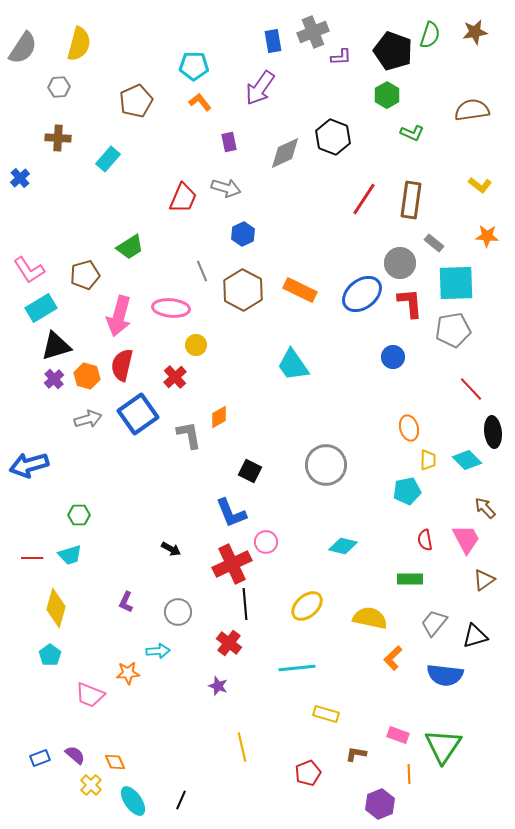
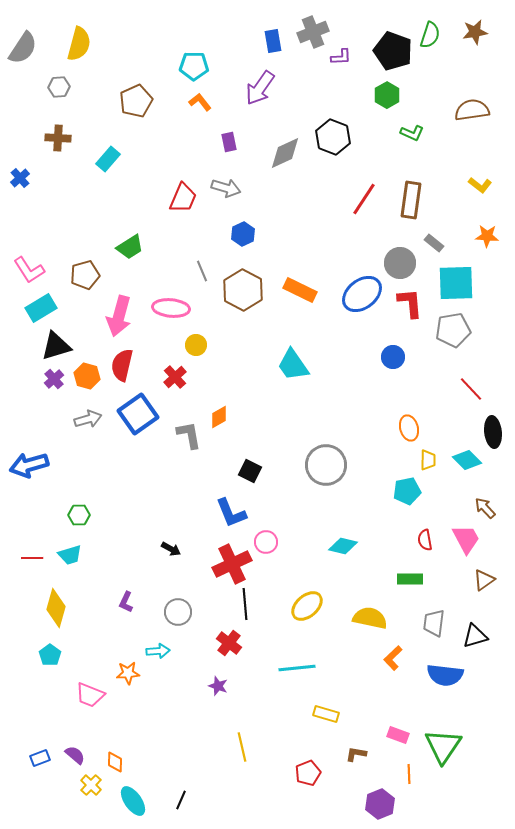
gray trapezoid at (434, 623): rotated 32 degrees counterclockwise
orange diamond at (115, 762): rotated 25 degrees clockwise
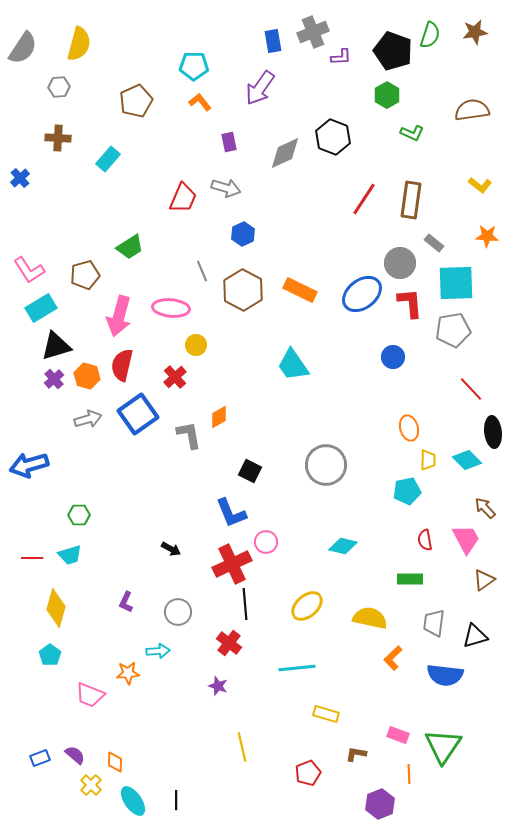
black line at (181, 800): moved 5 px left; rotated 24 degrees counterclockwise
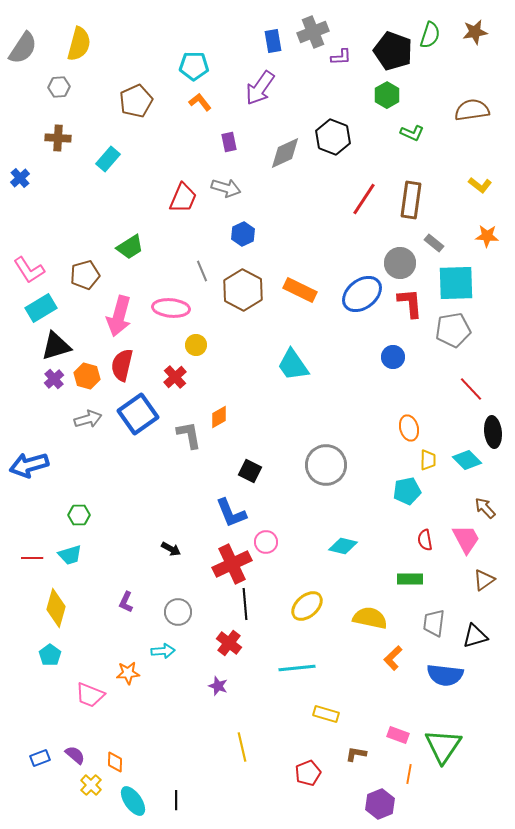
cyan arrow at (158, 651): moved 5 px right
orange line at (409, 774): rotated 12 degrees clockwise
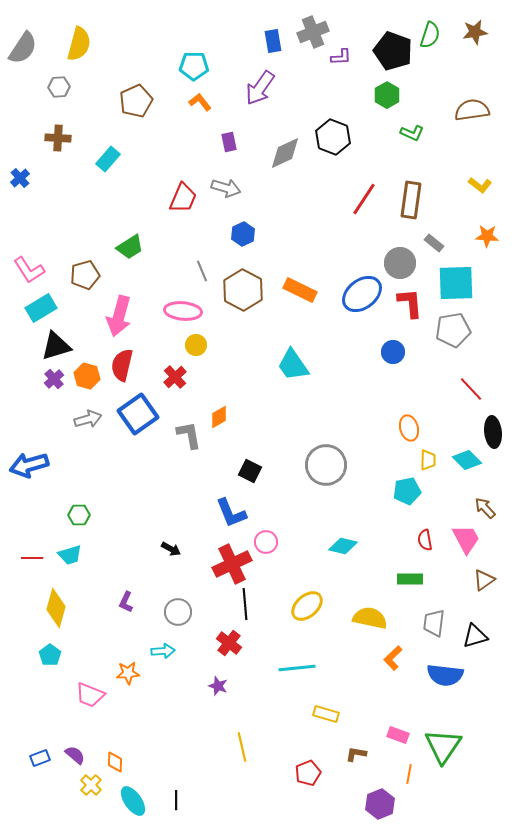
pink ellipse at (171, 308): moved 12 px right, 3 px down
blue circle at (393, 357): moved 5 px up
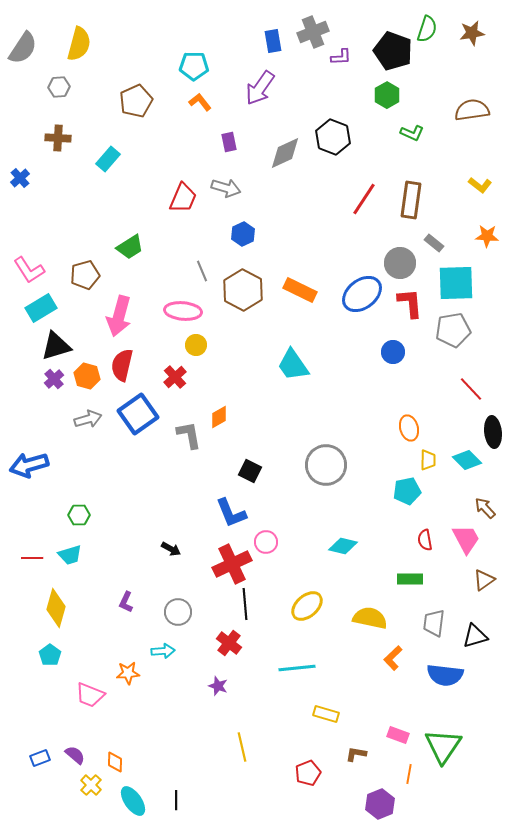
brown star at (475, 32): moved 3 px left, 1 px down
green semicircle at (430, 35): moved 3 px left, 6 px up
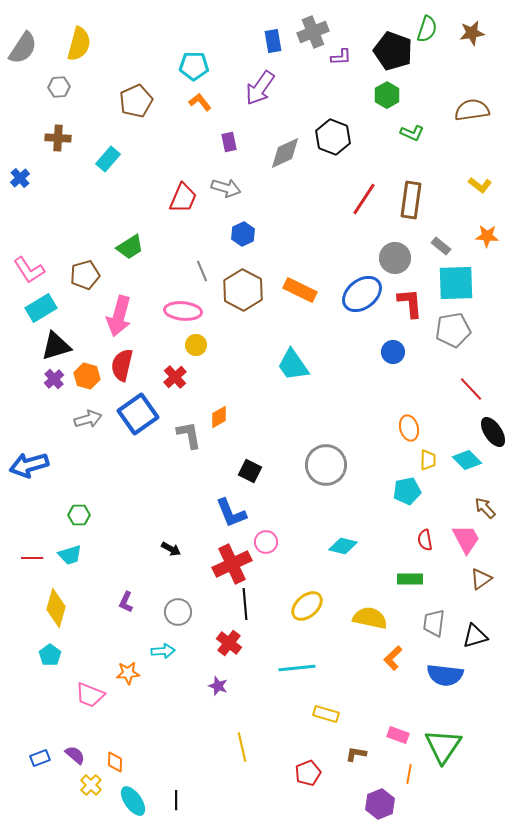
gray rectangle at (434, 243): moved 7 px right, 3 px down
gray circle at (400, 263): moved 5 px left, 5 px up
black ellipse at (493, 432): rotated 28 degrees counterclockwise
brown triangle at (484, 580): moved 3 px left, 1 px up
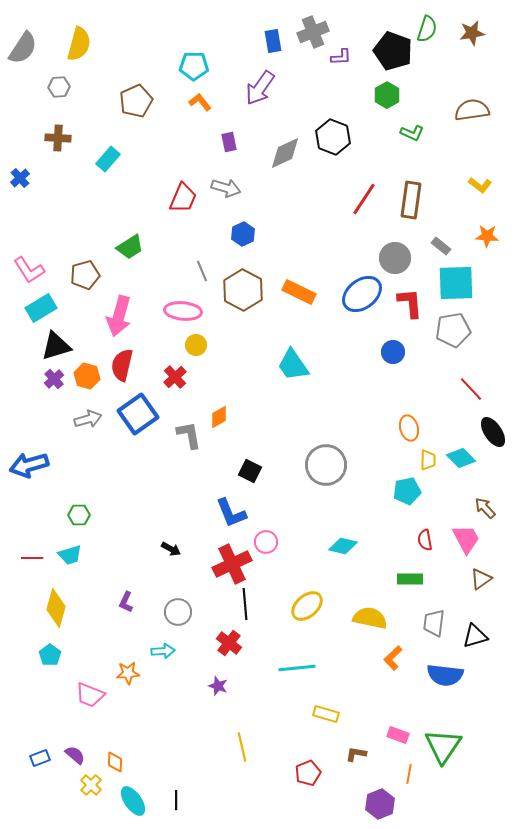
orange rectangle at (300, 290): moved 1 px left, 2 px down
cyan diamond at (467, 460): moved 6 px left, 2 px up
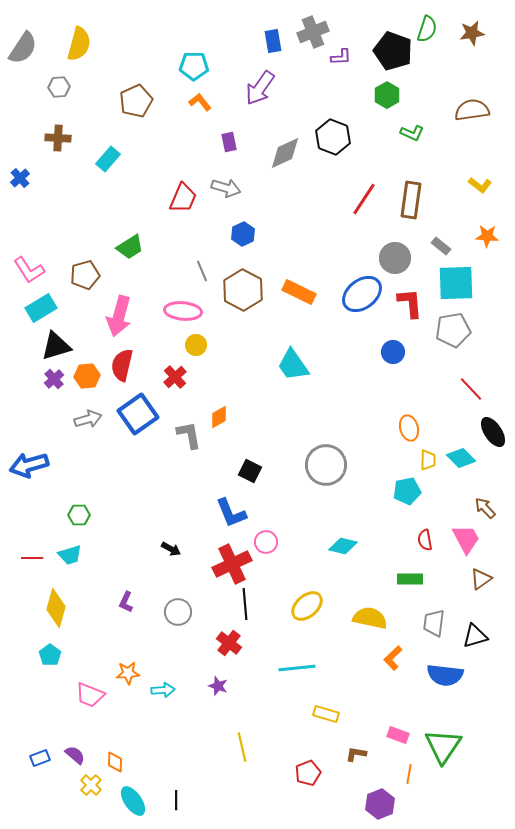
orange hexagon at (87, 376): rotated 20 degrees counterclockwise
cyan arrow at (163, 651): moved 39 px down
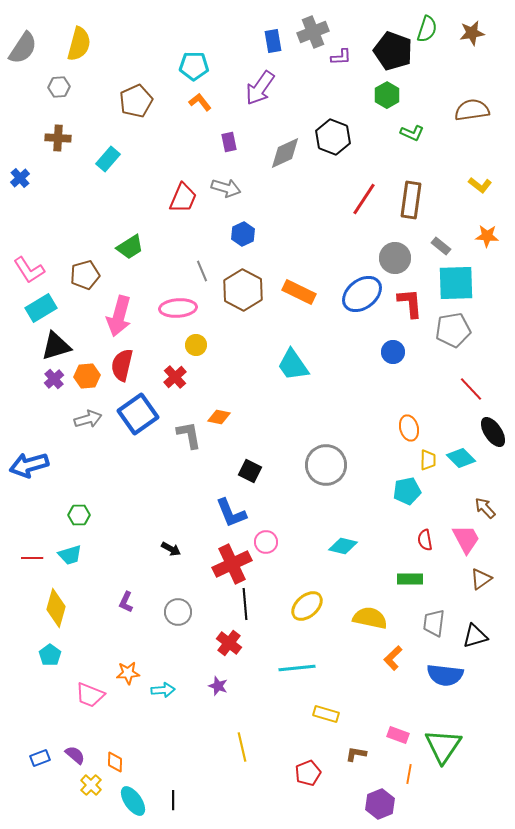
pink ellipse at (183, 311): moved 5 px left, 3 px up; rotated 9 degrees counterclockwise
orange diamond at (219, 417): rotated 40 degrees clockwise
black line at (176, 800): moved 3 px left
